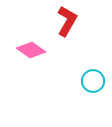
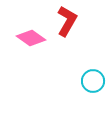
pink diamond: moved 12 px up
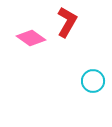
red L-shape: moved 1 px down
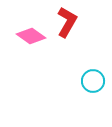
pink diamond: moved 2 px up
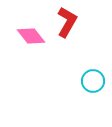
pink diamond: rotated 16 degrees clockwise
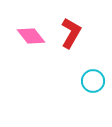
red L-shape: moved 4 px right, 11 px down
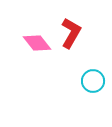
pink diamond: moved 6 px right, 7 px down
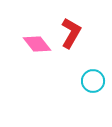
pink diamond: moved 1 px down
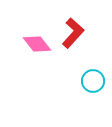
red L-shape: moved 2 px right; rotated 12 degrees clockwise
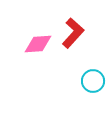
pink diamond: moved 1 px right; rotated 56 degrees counterclockwise
